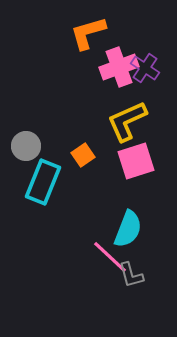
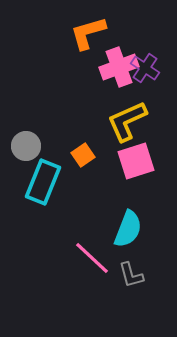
pink line: moved 18 px left, 1 px down
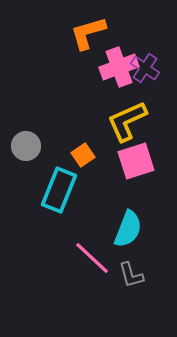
cyan rectangle: moved 16 px right, 8 px down
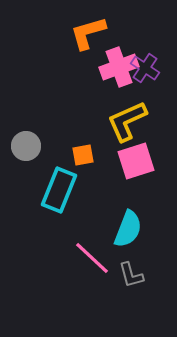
orange square: rotated 25 degrees clockwise
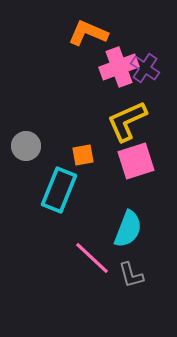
orange L-shape: rotated 39 degrees clockwise
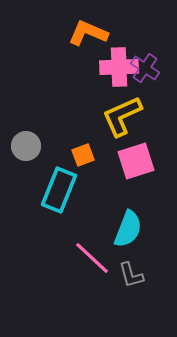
pink cross: rotated 18 degrees clockwise
yellow L-shape: moved 5 px left, 5 px up
orange square: rotated 10 degrees counterclockwise
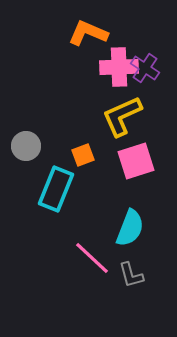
cyan rectangle: moved 3 px left, 1 px up
cyan semicircle: moved 2 px right, 1 px up
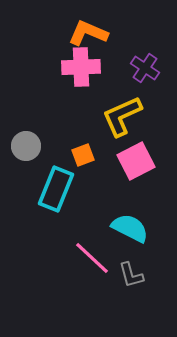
pink cross: moved 38 px left
pink square: rotated 9 degrees counterclockwise
cyan semicircle: rotated 84 degrees counterclockwise
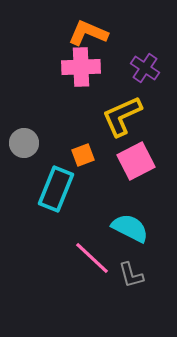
gray circle: moved 2 px left, 3 px up
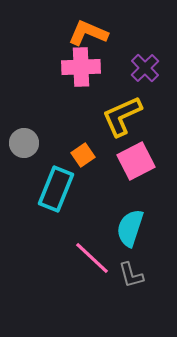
purple cross: rotated 12 degrees clockwise
orange square: rotated 15 degrees counterclockwise
cyan semicircle: rotated 99 degrees counterclockwise
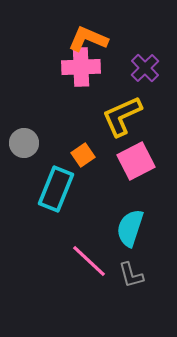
orange L-shape: moved 6 px down
pink line: moved 3 px left, 3 px down
